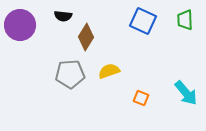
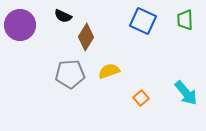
black semicircle: rotated 18 degrees clockwise
orange square: rotated 28 degrees clockwise
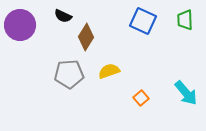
gray pentagon: moved 1 px left
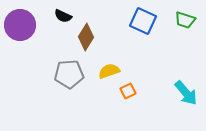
green trapezoid: rotated 70 degrees counterclockwise
orange square: moved 13 px left, 7 px up; rotated 14 degrees clockwise
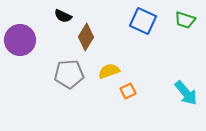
purple circle: moved 15 px down
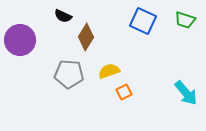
gray pentagon: rotated 8 degrees clockwise
orange square: moved 4 px left, 1 px down
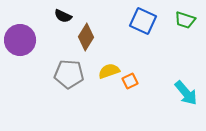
orange square: moved 6 px right, 11 px up
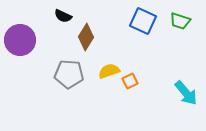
green trapezoid: moved 5 px left, 1 px down
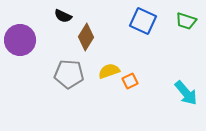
green trapezoid: moved 6 px right
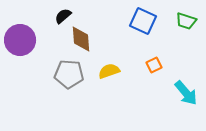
black semicircle: rotated 114 degrees clockwise
brown diamond: moved 5 px left, 2 px down; rotated 36 degrees counterclockwise
orange square: moved 24 px right, 16 px up
